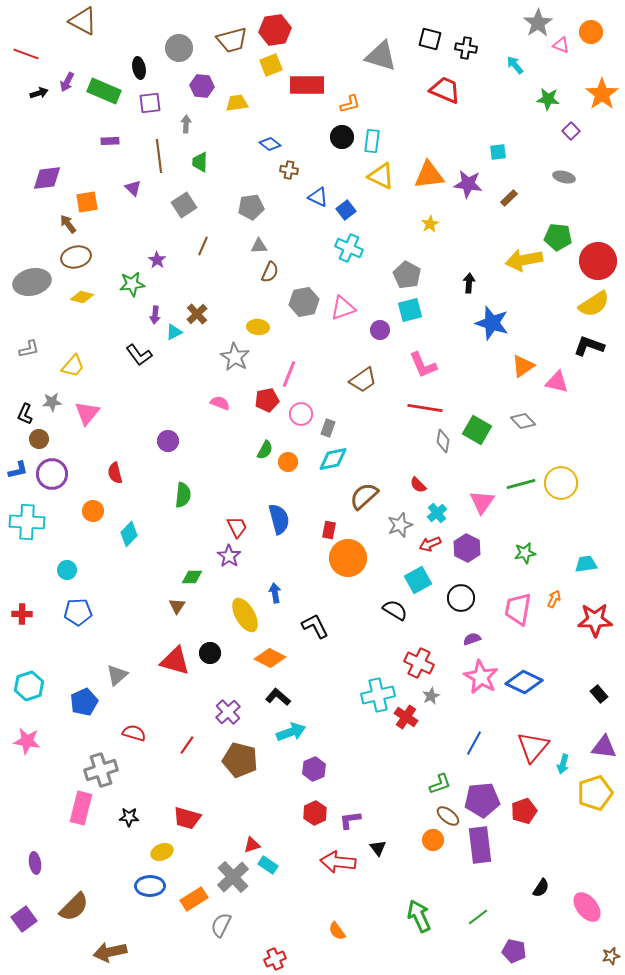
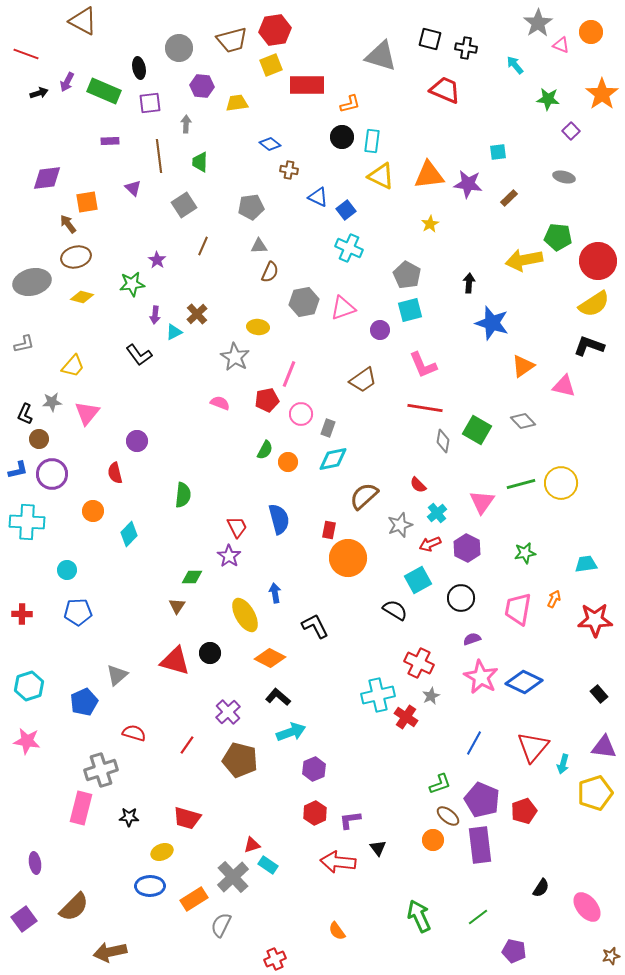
gray L-shape at (29, 349): moved 5 px left, 5 px up
pink triangle at (557, 382): moved 7 px right, 4 px down
purple circle at (168, 441): moved 31 px left
purple pentagon at (482, 800): rotated 28 degrees clockwise
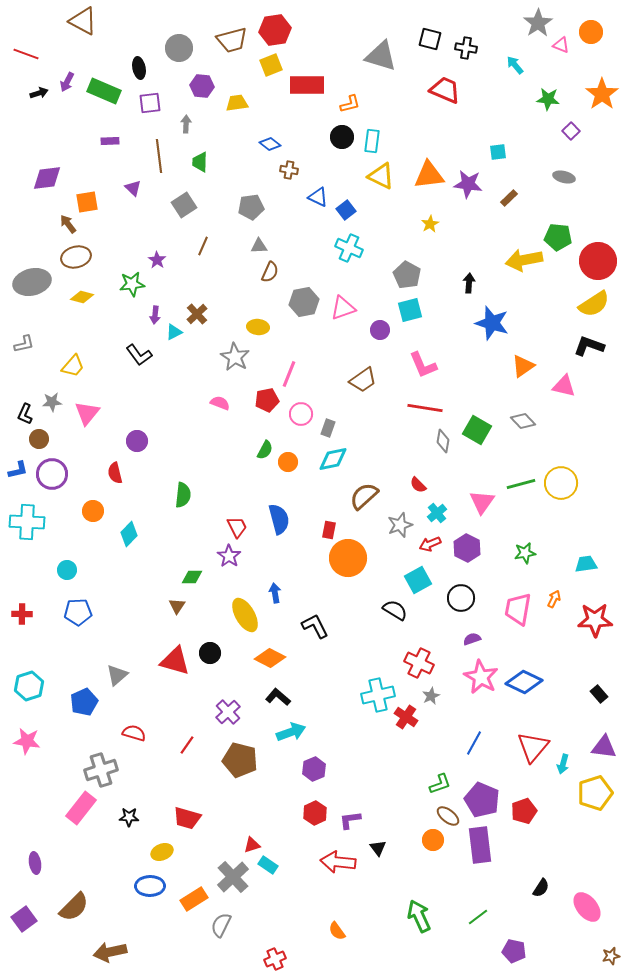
pink rectangle at (81, 808): rotated 24 degrees clockwise
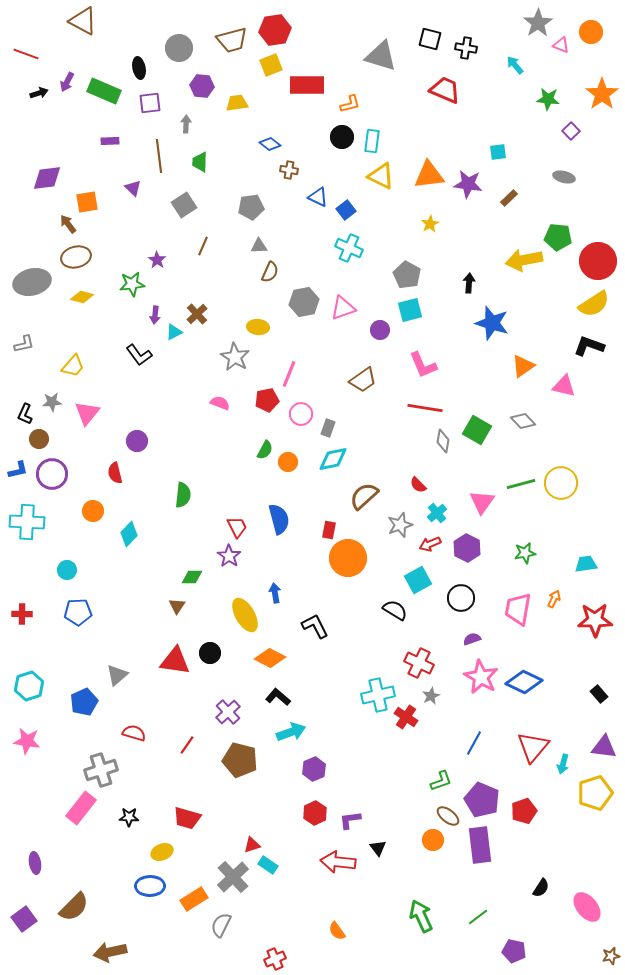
red triangle at (175, 661): rotated 8 degrees counterclockwise
green L-shape at (440, 784): moved 1 px right, 3 px up
green arrow at (419, 916): moved 2 px right
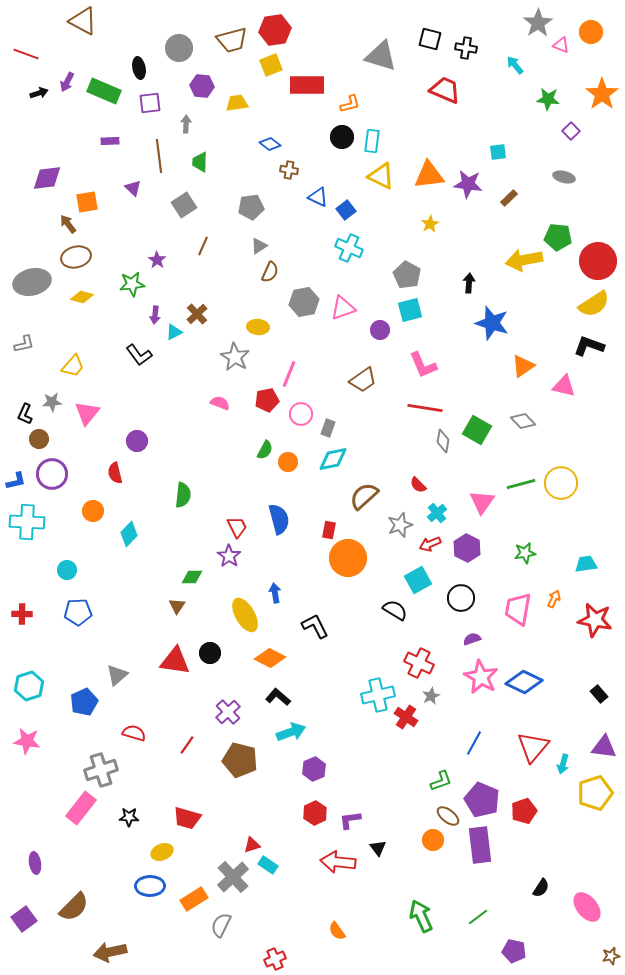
gray triangle at (259, 246): rotated 30 degrees counterclockwise
blue L-shape at (18, 470): moved 2 px left, 11 px down
red star at (595, 620): rotated 12 degrees clockwise
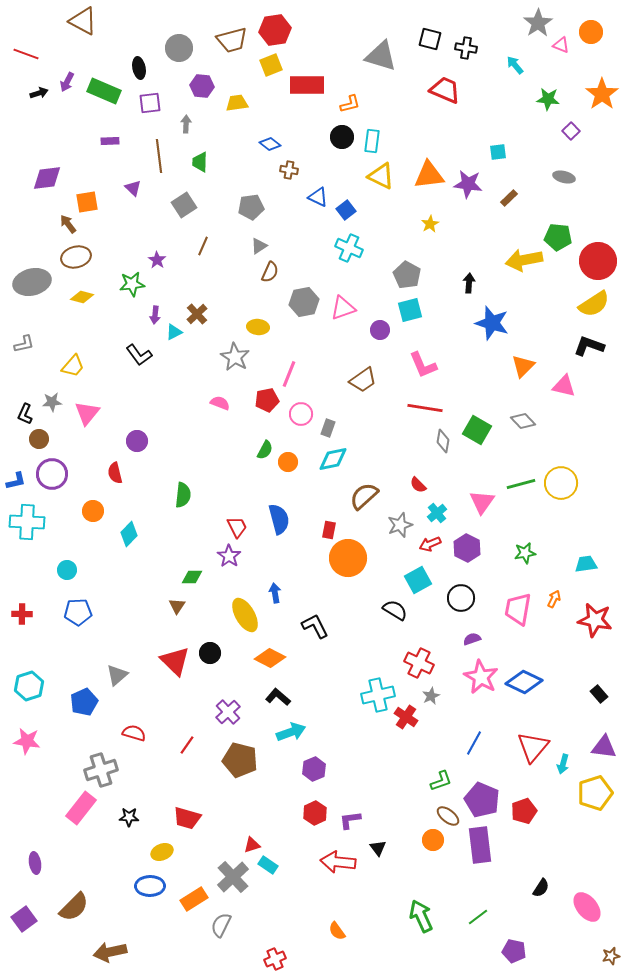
orange triangle at (523, 366): rotated 10 degrees counterclockwise
red triangle at (175, 661): rotated 36 degrees clockwise
